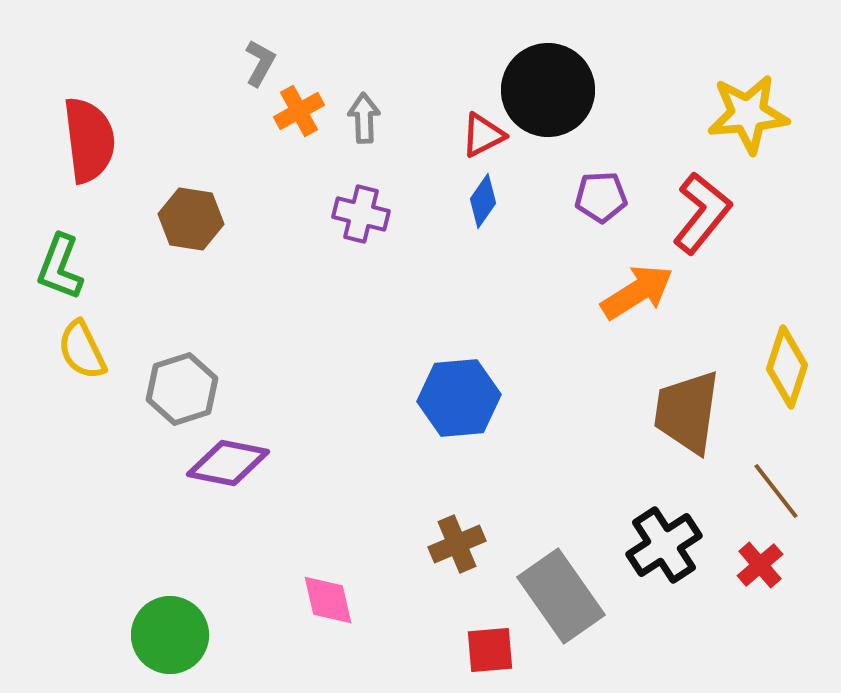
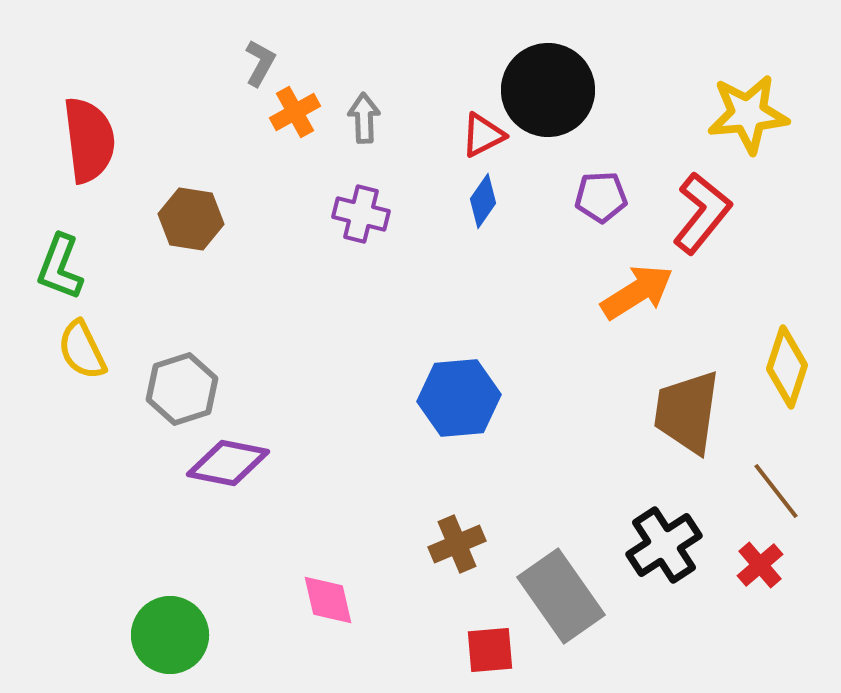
orange cross: moved 4 px left, 1 px down
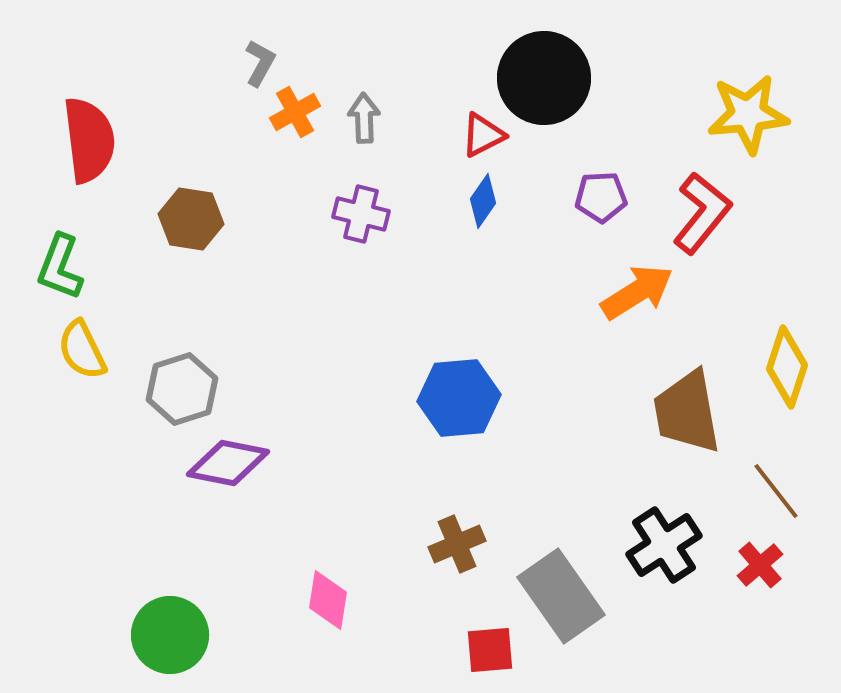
black circle: moved 4 px left, 12 px up
brown trapezoid: rotated 18 degrees counterclockwise
pink diamond: rotated 22 degrees clockwise
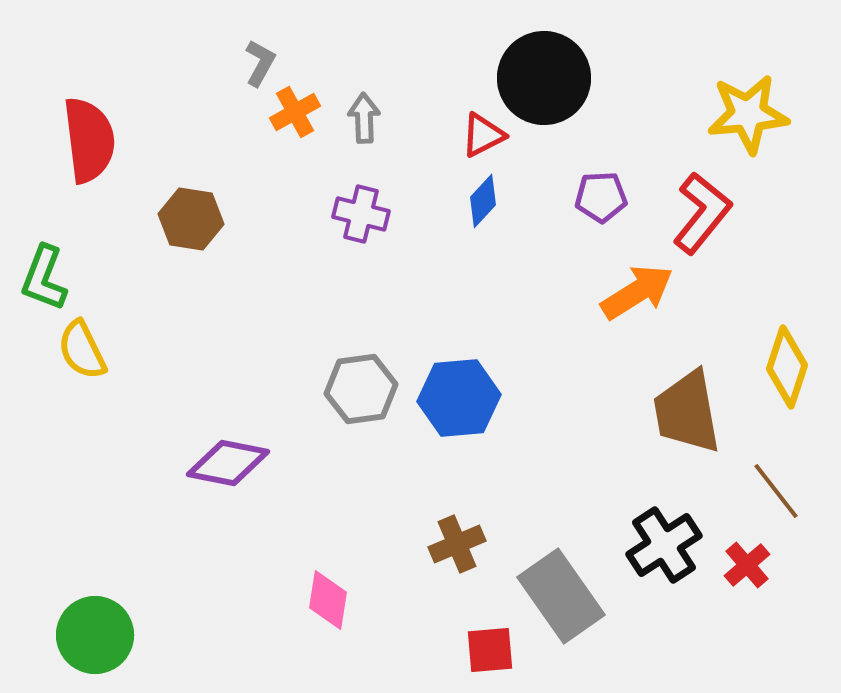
blue diamond: rotated 8 degrees clockwise
green L-shape: moved 16 px left, 11 px down
gray hexagon: moved 179 px right; rotated 10 degrees clockwise
red cross: moved 13 px left
green circle: moved 75 px left
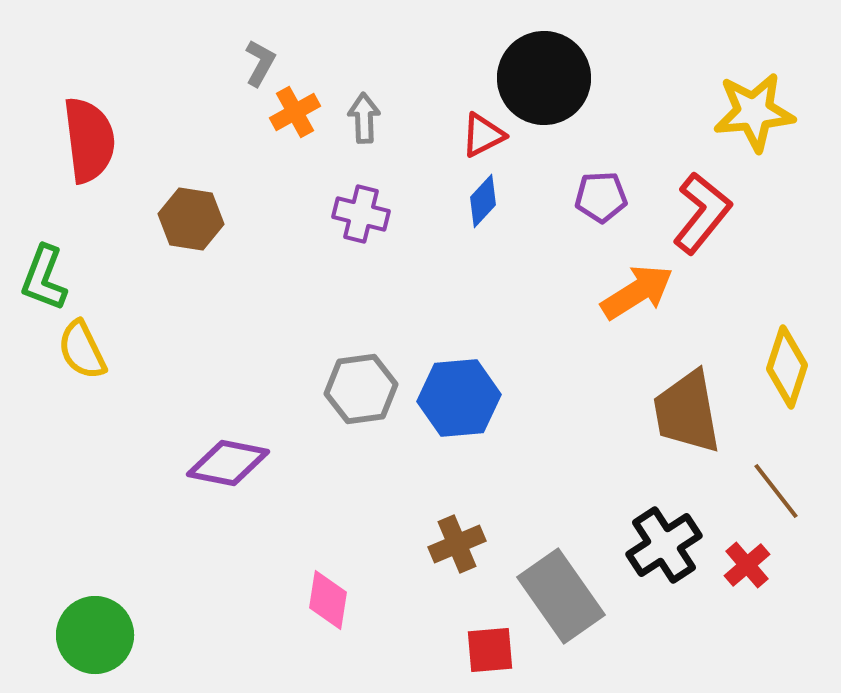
yellow star: moved 6 px right, 2 px up
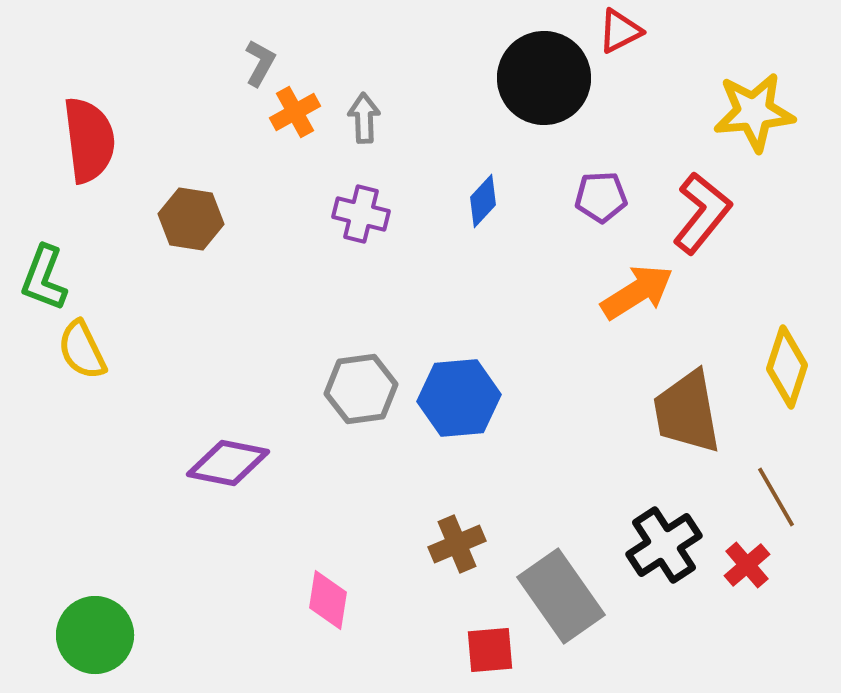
red triangle: moved 137 px right, 104 px up
brown line: moved 6 px down; rotated 8 degrees clockwise
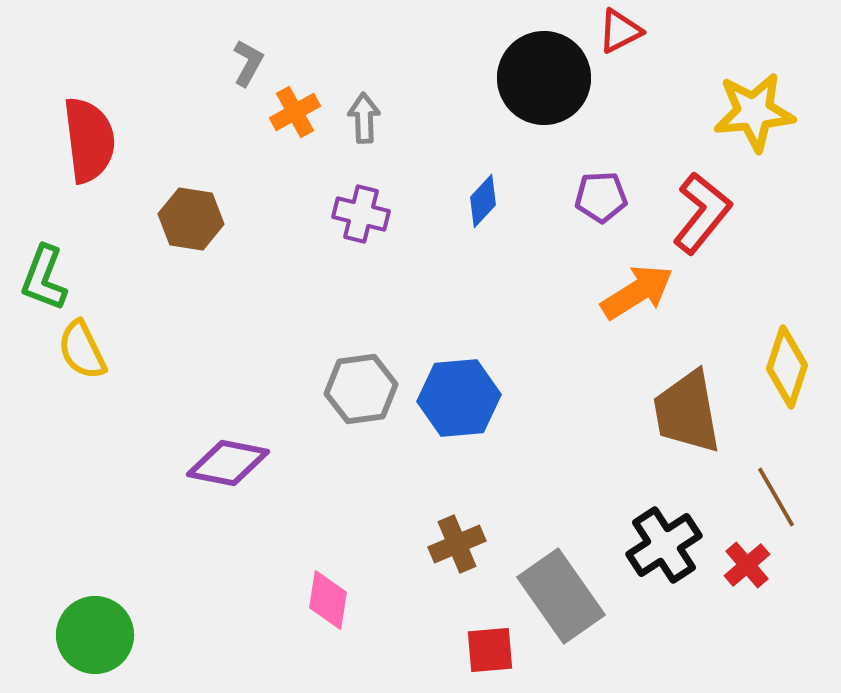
gray L-shape: moved 12 px left
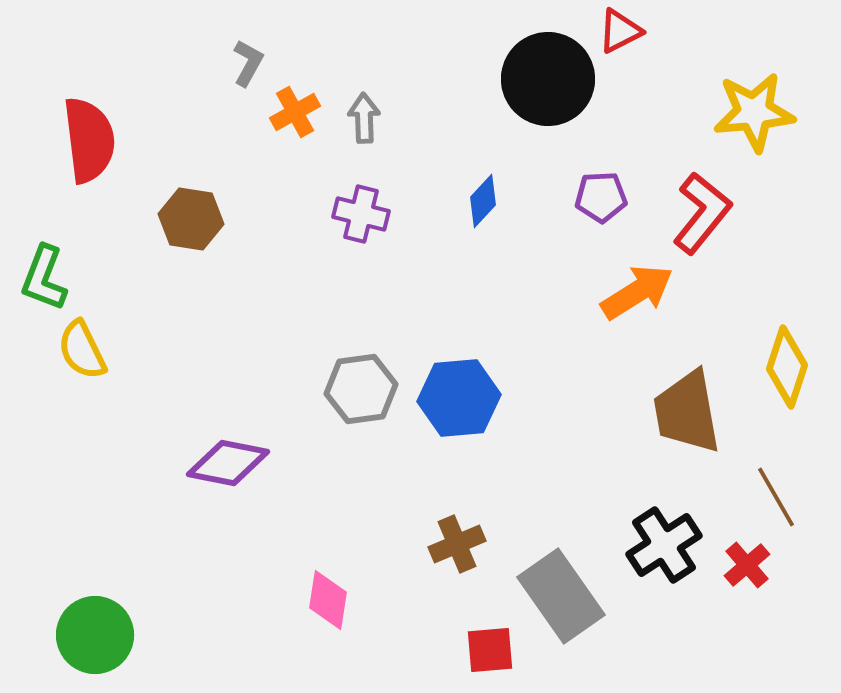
black circle: moved 4 px right, 1 px down
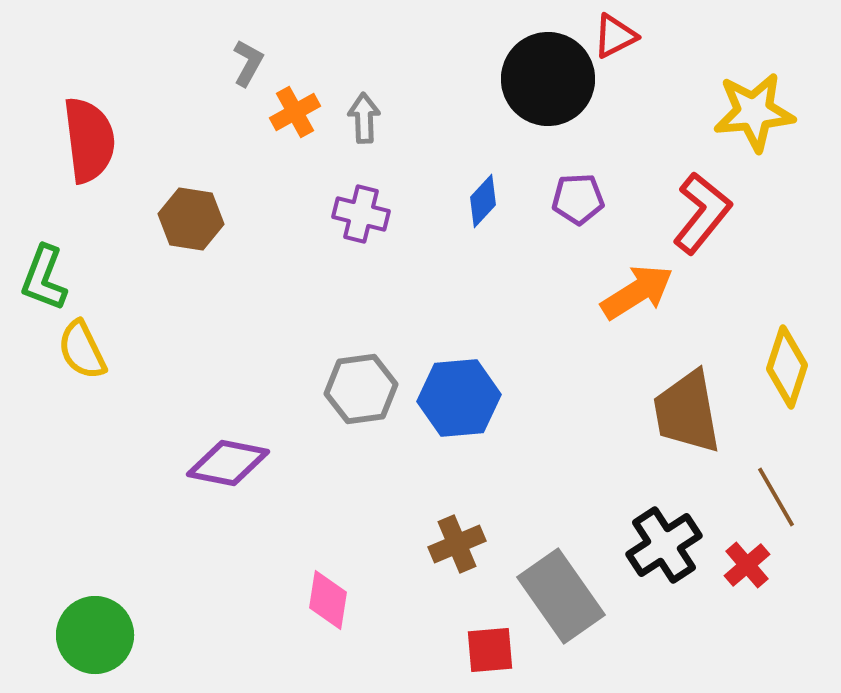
red triangle: moved 5 px left, 5 px down
purple pentagon: moved 23 px left, 2 px down
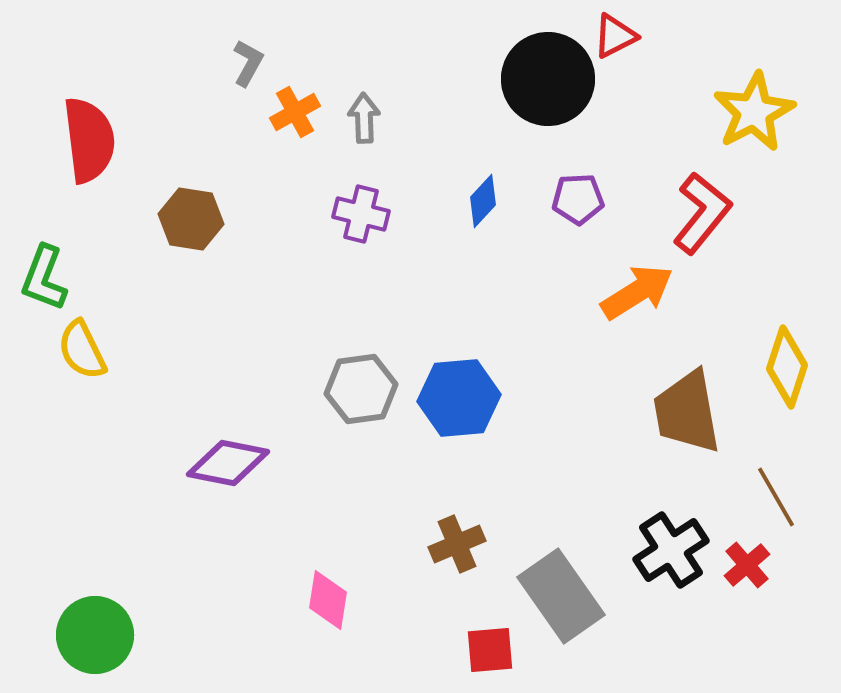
yellow star: rotated 22 degrees counterclockwise
black cross: moved 7 px right, 5 px down
